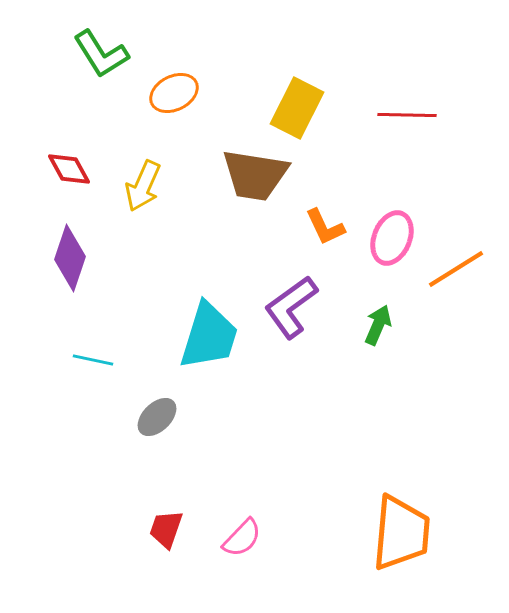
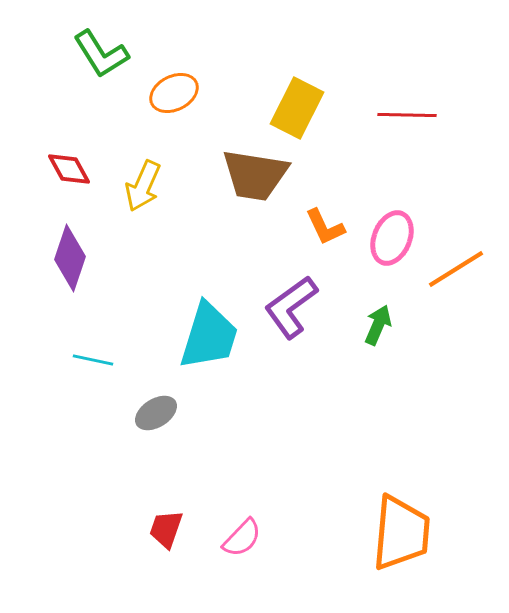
gray ellipse: moved 1 px left, 4 px up; rotated 12 degrees clockwise
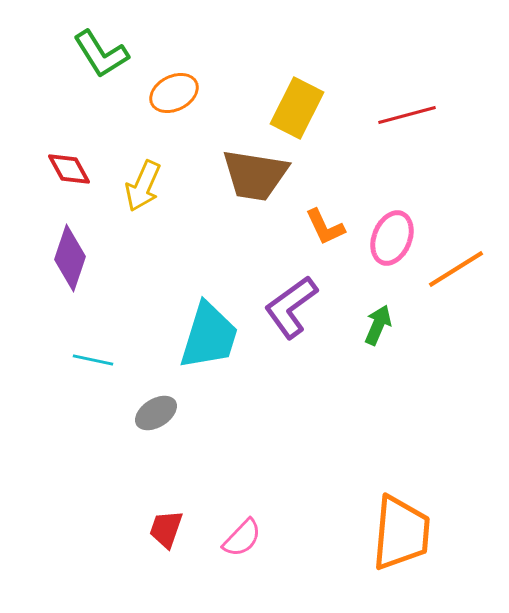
red line: rotated 16 degrees counterclockwise
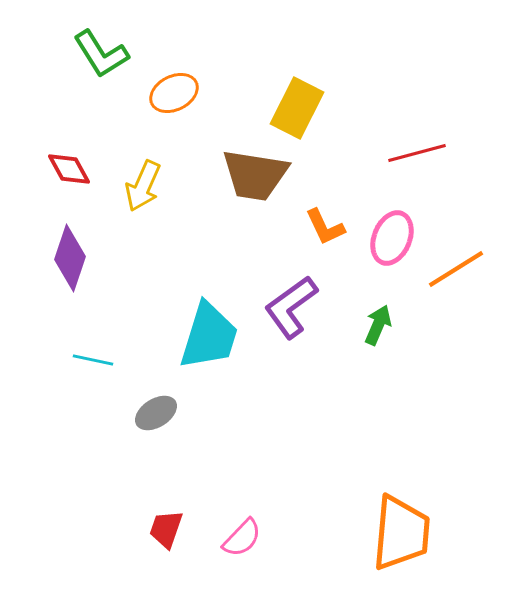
red line: moved 10 px right, 38 px down
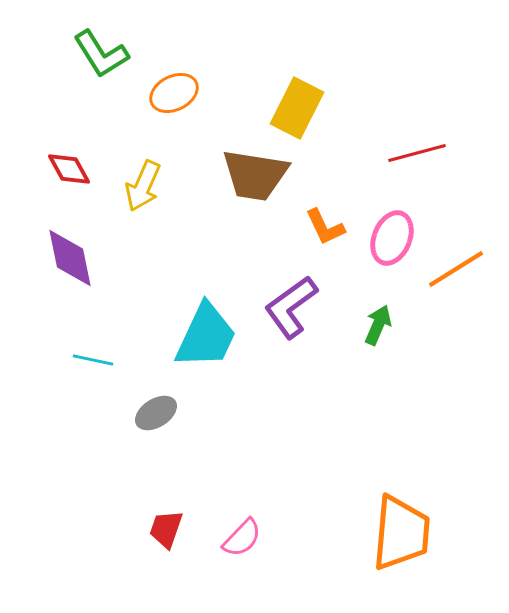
purple diamond: rotated 30 degrees counterclockwise
cyan trapezoid: moved 3 px left; rotated 8 degrees clockwise
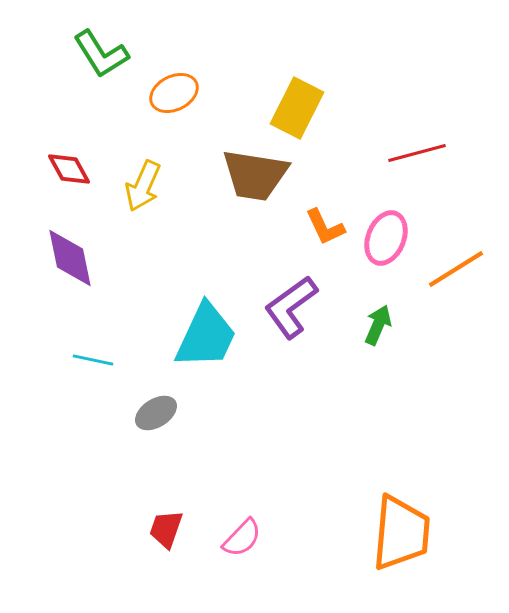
pink ellipse: moved 6 px left
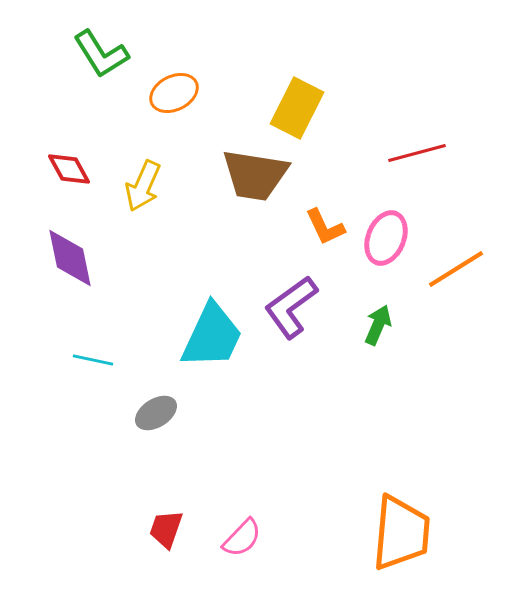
cyan trapezoid: moved 6 px right
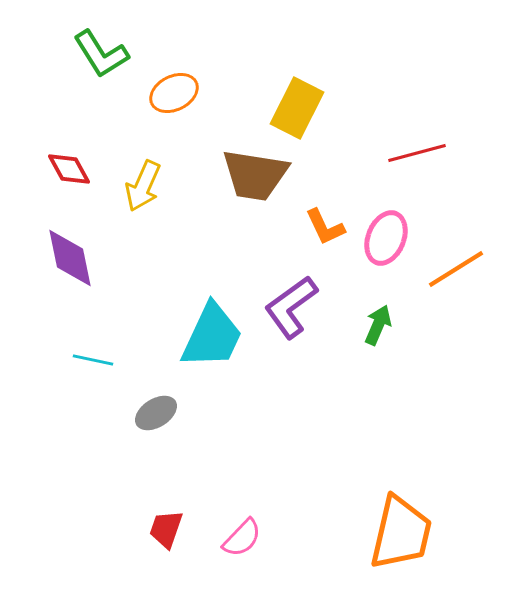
orange trapezoid: rotated 8 degrees clockwise
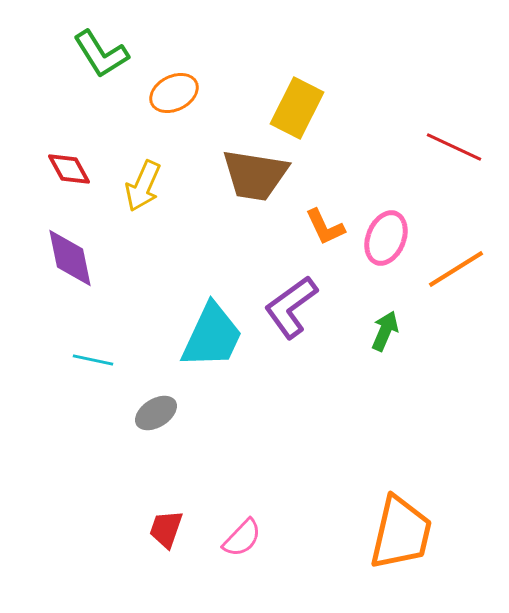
red line: moved 37 px right, 6 px up; rotated 40 degrees clockwise
green arrow: moved 7 px right, 6 px down
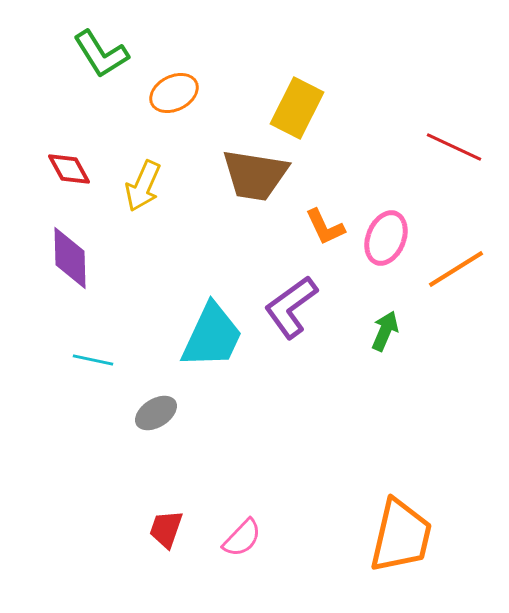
purple diamond: rotated 10 degrees clockwise
orange trapezoid: moved 3 px down
